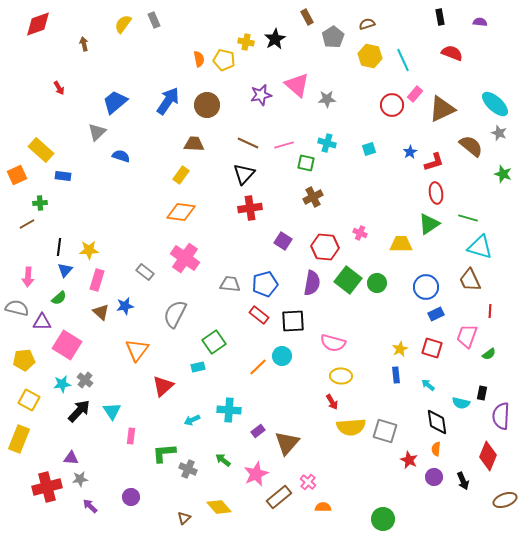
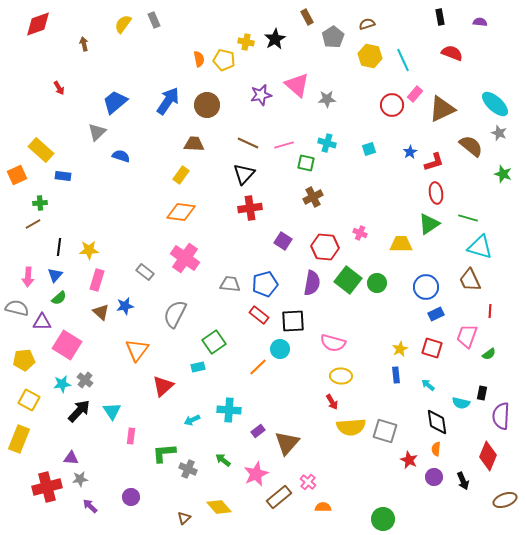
brown line at (27, 224): moved 6 px right
blue triangle at (65, 270): moved 10 px left, 5 px down
cyan circle at (282, 356): moved 2 px left, 7 px up
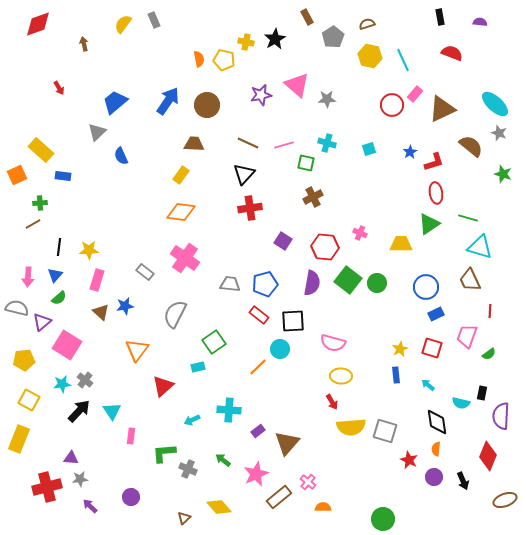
blue semicircle at (121, 156): rotated 132 degrees counterclockwise
purple triangle at (42, 322): rotated 42 degrees counterclockwise
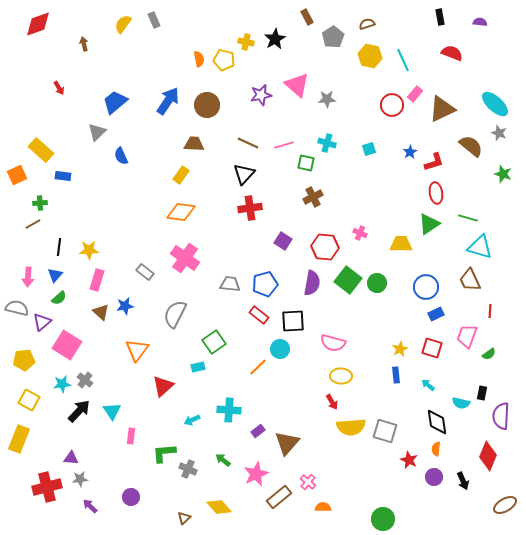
brown ellipse at (505, 500): moved 5 px down; rotated 10 degrees counterclockwise
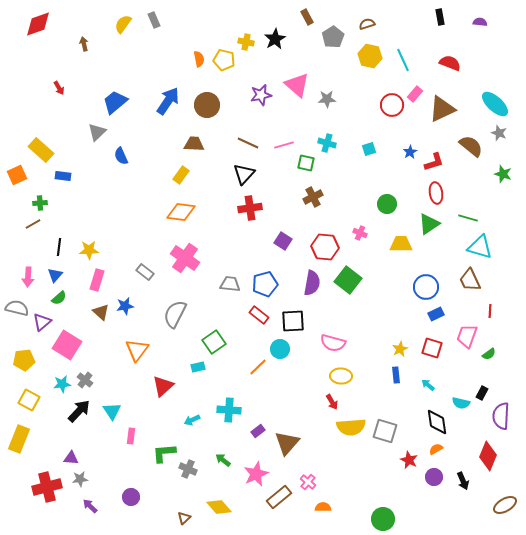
red semicircle at (452, 53): moved 2 px left, 10 px down
green circle at (377, 283): moved 10 px right, 79 px up
black rectangle at (482, 393): rotated 16 degrees clockwise
orange semicircle at (436, 449): rotated 56 degrees clockwise
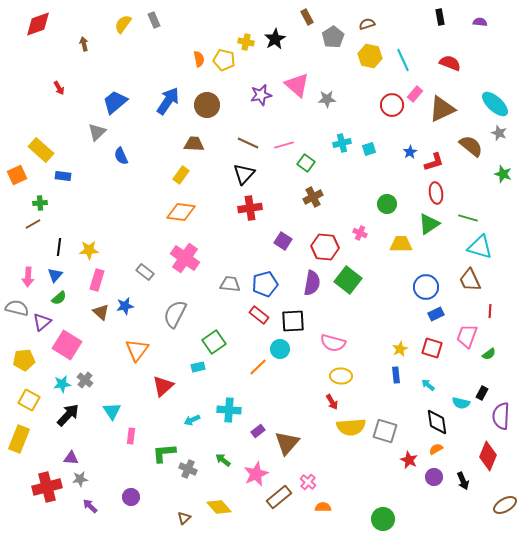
cyan cross at (327, 143): moved 15 px right; rotated 30 degrees counterclockwise
green square at (306, 163): rotated 24 degrees clockwise
black arrow at (79, 411): moved 11 px left, 4 px down
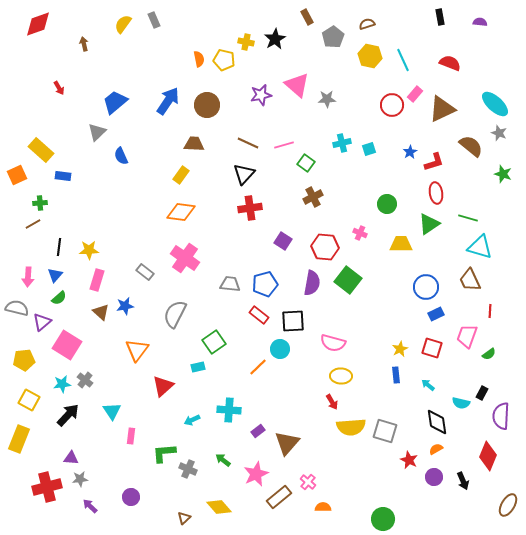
brown ellipse at (505, 505): moved 3 px right; rotated 30 degrees counterclockwise
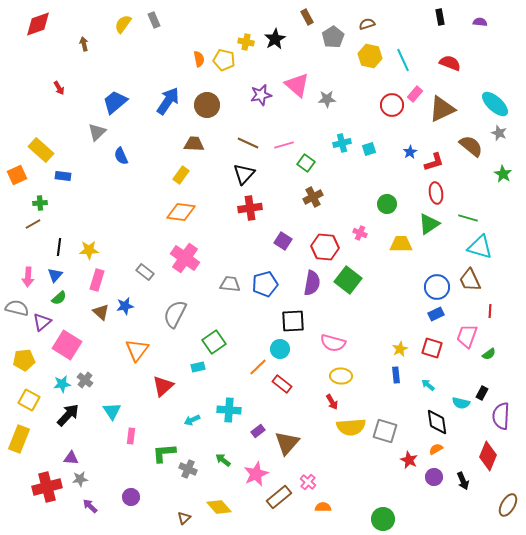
green star at (503, 174): rotated 12 degrees clockwise
blue circle at (426, 287): moved 11 px right
red rectangle at (259, 315): moved 23 px right, 69 px down
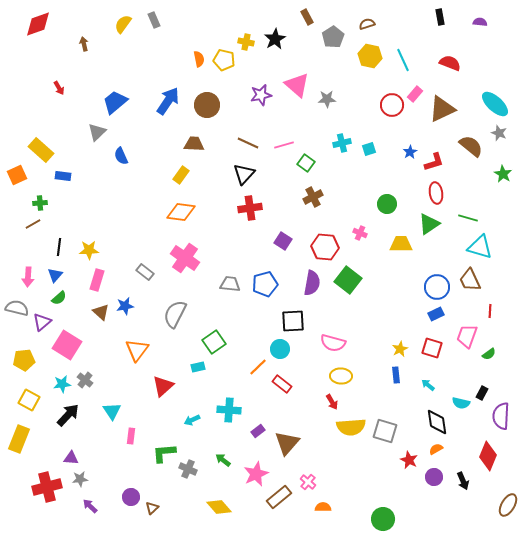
brown triangle at (184, 518): moved 32 px left, 10 px up
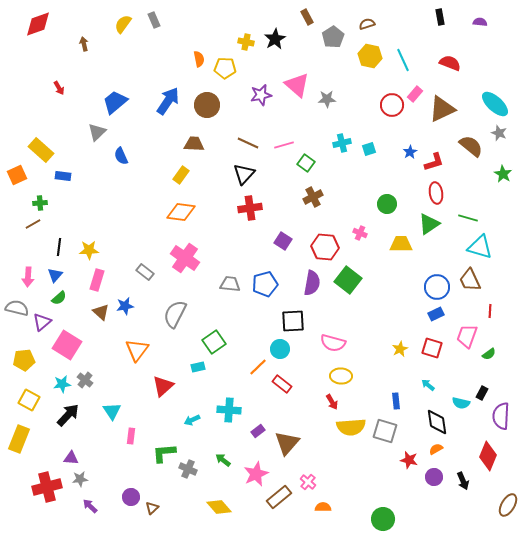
yellow pentagon at (224, 60): moved 1 px right, 8 px down; rotated 10 degrees counterclockwise
blue rectangle at (396, 375): moved 26 px down
red star at (409, 460): rotated 12 degrees counterclockwise
